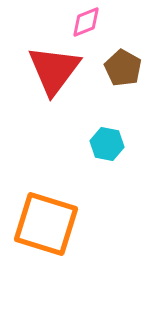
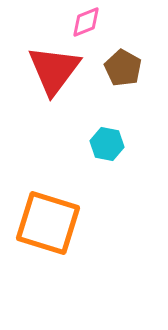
orange square: moved 2 px right, 1 px up
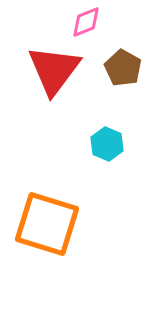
cyan hexagon: rotated 12 degrees clockwise
orange square: moved 1 px left, 1 px down
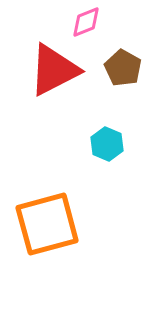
red triangle: rotated 26 degrees clockwise
orange square: rotated 32 degrees counterclockwise
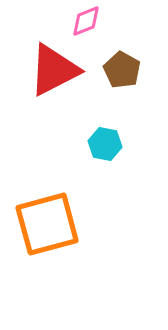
pink diamond: moved 1 px up
brown pentagon: moved 1 px left, 2 px down
cyan hexagon: moved 2 px left; rotated 12 degrees counterclockwise
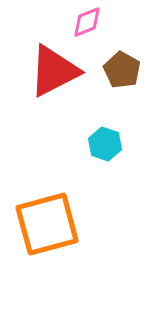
pink diamond: moved 1 px right, 1 px down
red triangle: moved 1 px down
cyan hexagon: rotated 8 degrees clockwise
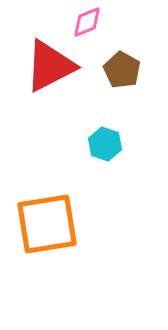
red triangle: moved 4 px left, 5 px up
orange square: rotated 6 degrees clockwise
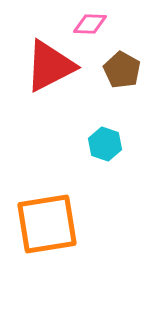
pink diamond: moved 3 px right, 2 px down; rotated 24 degrees clockwise
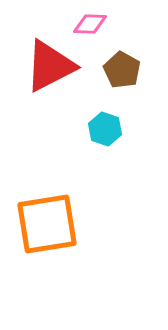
cyan hexagon: moved 15 px up
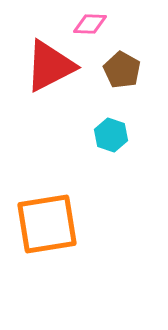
cyan hexagon: moved 6 px right, 6 px down
